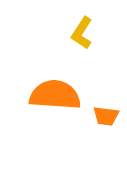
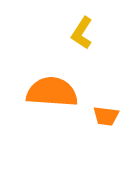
orange semicircle: moved 3 px left, 3 px up
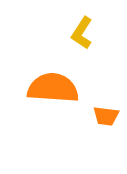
orange semicircle: moved 1 px right, 4 px up
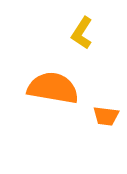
orange semicircle: rotated 6 degrees clockwise
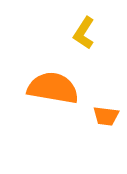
yellow L-shape: moved 2 px right
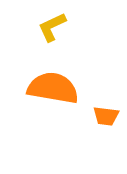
yellow L-shape: moved 32 px left, 6 px up; rotated 32 degrees clockwise
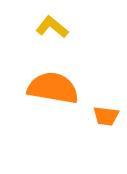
yellow L-shape: rotated 64 degrees clockwise
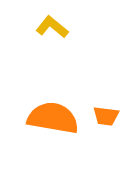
orange semicircle: moved 30 px down
